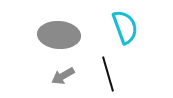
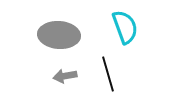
gray arrow: moved 2 px right; rotated 20 degrees clockwise
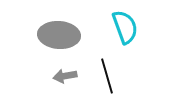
black line: moved 1 px left, 2 px down
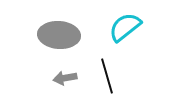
cyan semicircle: rotated 108 degrees counterclockwise
gray arrow: moved 2 px down
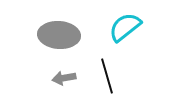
gray arrow: moved 1 px left
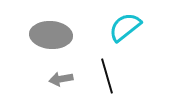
gray ellipse: moved 8 px left
gray arrow: moved 3 px left, 1 px down
